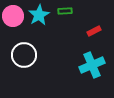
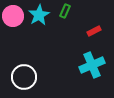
green rectangle: rotated 64 degrees counterclockwise
white circle: moved 22 px down
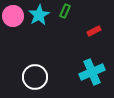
cyan cross: moved 7 px down
white circle: moved 11 px right
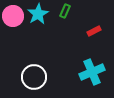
cyan star: moved 1 px left, 1 px up
white circle: moved 1 px left
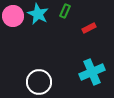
cyan star: rotated 15 degrees counterclockwise
red rectangle: moved 5 px left, 3 px up
white circle: moved 5 px right, 5 px down
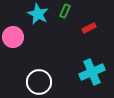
pink circle: moved 21 px down
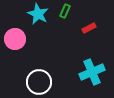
pink circle: moved 2 px right, 2 px down
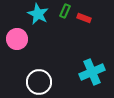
red rectangle: moved 5 px left, 10 px up; rotated 48 degrees clockwise
pink circle: moved 2 px right
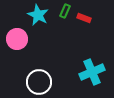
cyan star: moved 1 px down
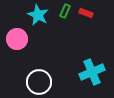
red rectangle: moved 2 px right, 5 px up
